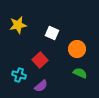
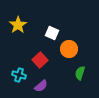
yellow star: rotated 24 degrees counterclockwise
orange circle: moved 8 px left
green semicircle: rotated 96 degrees counterclockwise
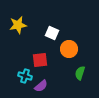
yellow star: rotated 24 degrees clockwise
red square: rotated 35 degrees clockwise
cyan cross: moved 6 px right, 1 px down
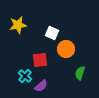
orange circle: moved 3 px left
cyan cross: rotated 24 degrees clockwise
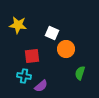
yellow star: rotated 18 degrees clockwise
red square: moved 8 px left, 4 px up
cyan cross: moved 1 px left; rotated 32 degrees counterclockwise
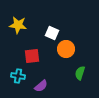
cyan cross: moved 6 px left
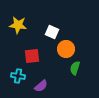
white square: moved 1 px up
green semicircle: moved 5 px left, 5 px up
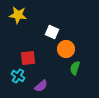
yellow star: moved 10 px up
red square: moved 4 px left, 2 px down
cyan cross: rotated 24 degrees clockwise
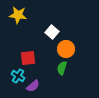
white square: rotated 16 degrees clockwise
green semicircle: moved 13 px left
purple semicircle: moved 8 px left
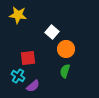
green semicircle: moved 3 px right, 3 px down
